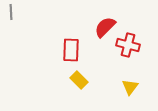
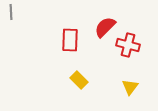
red rectangle: moved 1 px left, 10 px up
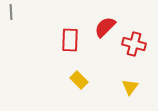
red cross: moved 6 px right, 1 px up
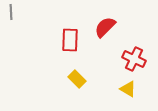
red cross: moved 15 px down; rotated 10 degrees clockwise
yellow rectangle: moved 2 px left, 1 px up
yellow triangle: moved 2 px left, 2 px down; rotated 36 degrees counterclockwise
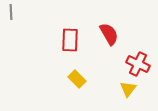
red semicircle: moved 4 px right, 7 px down; rotated 105 degrees clockwise
red cross: moved 4 px right, 5 px down
yellow triangle: rotated 36 degrees clockwise
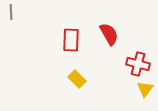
red rectangle: moved 1 px right
red cross: rotated 10 degrees counterclockwise
yellow triangle: moved 17 px right
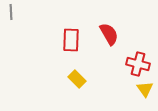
yellow triangle: rotated 12 degrees counterclockwise
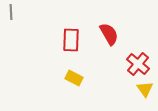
red cross: rotated 25 degrees clockwise
yellow rectangle: moved 3 px left, 1 px up; rotated 18 degrees counterclockwise
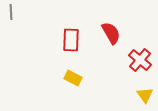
red semicircle: moved 2 px right, 1 px up
red cross: moved 2 px right, 4 px up
yellow rectangle: moved 1 px left
yellow triangle: moved 6 px down
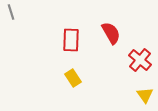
gray line: rotated 14 degrees counterclockwise
yellow rectangle: rotated 30 degrees clockwise
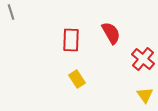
red cross: moved 3 px right, 1 px up
yellow rectangle: moved 4 px right, 1 px down
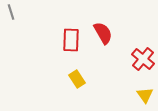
red semicircle: moved 8 px left
